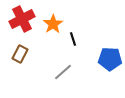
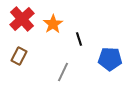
red cross: rotated 15 degrees counterclockwise
black line: moved 6 px right
brown rectangle: moved 1 px left, 2 px down
gray line: rotated 24 degrees counterclockwise
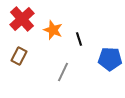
orange star: moved 6 px down; rotated 18 degrees counterclockwise
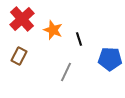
gray line: moved 3 px right
